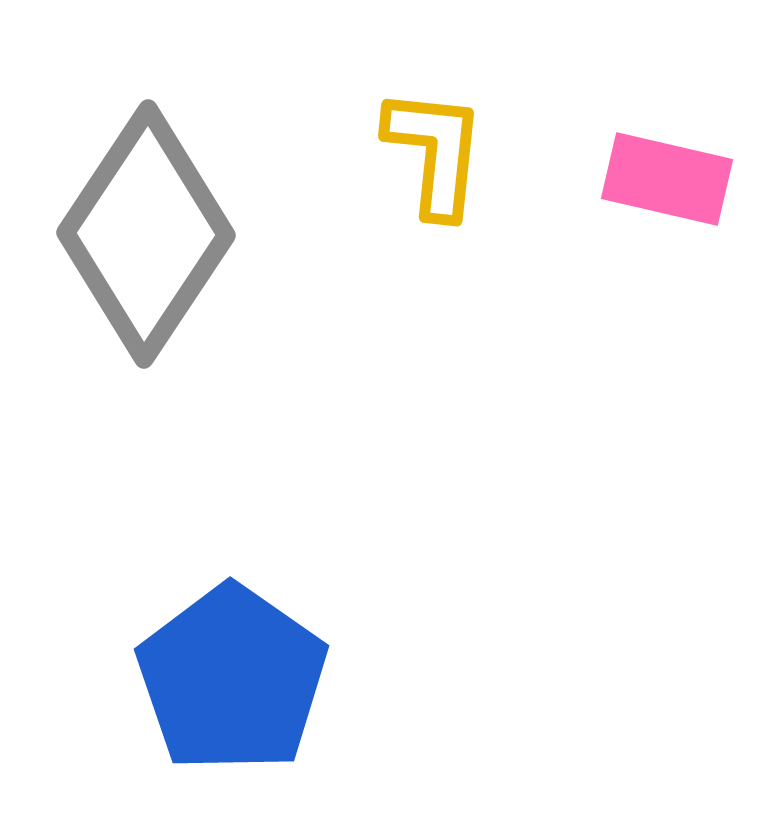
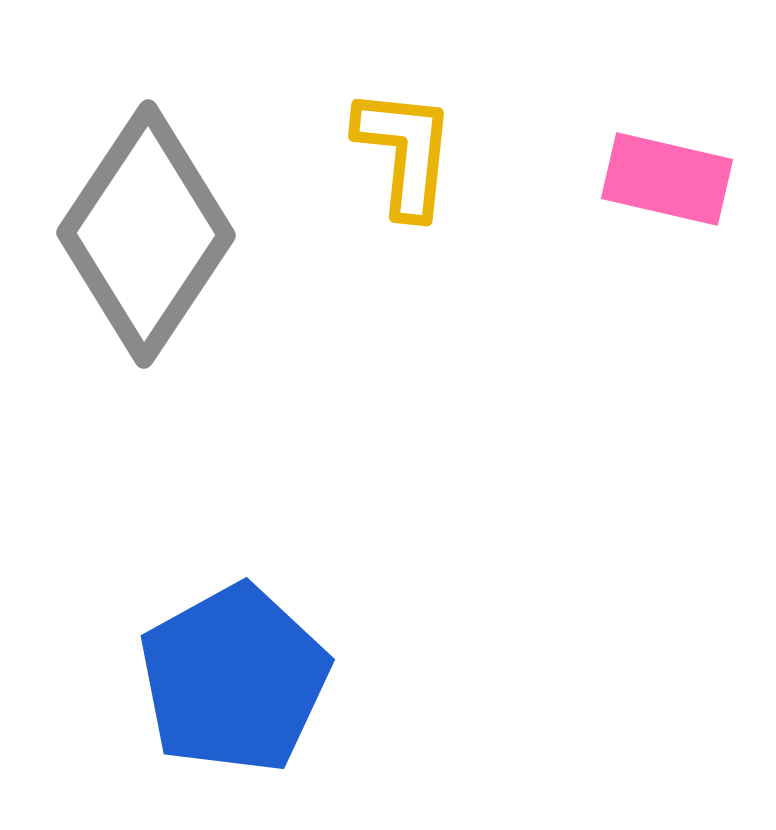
yellow L-shape: moved 30 px left
blue pentagon: moved 2 px right; rotated 8 degrees clockwise
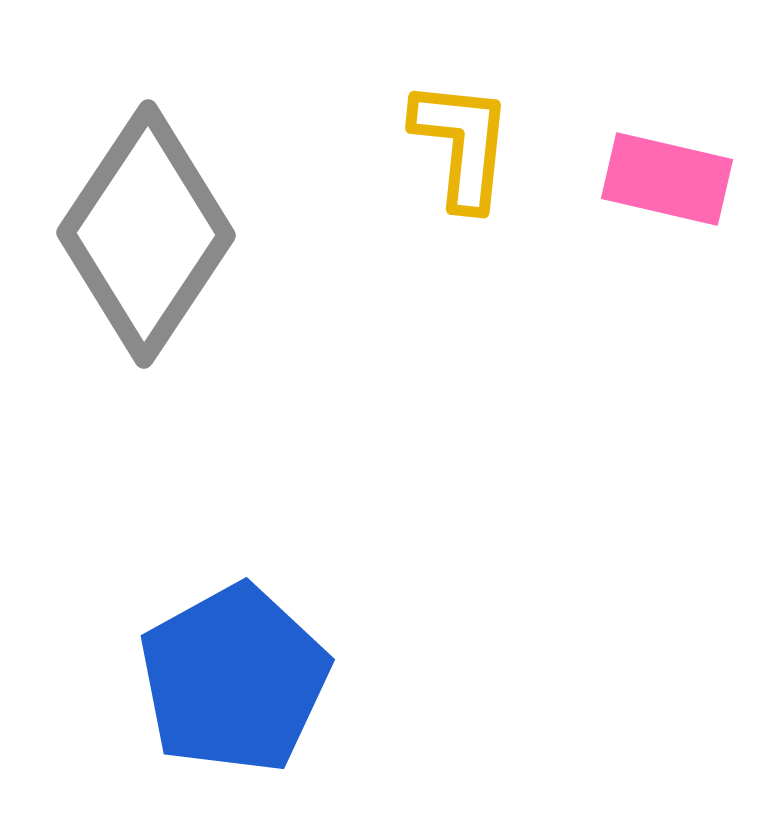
yellow L-shape: moved 57 px right, 8 px up
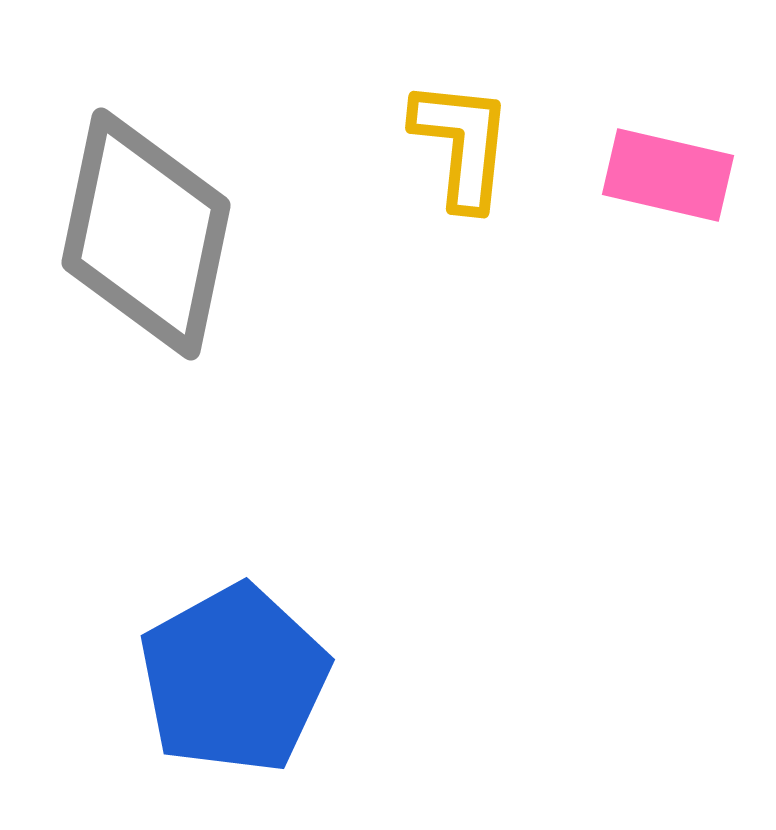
pink rectangle: moved 1 px right, 4 px up
gray diamond: rotated 22 degrees counterclockwise
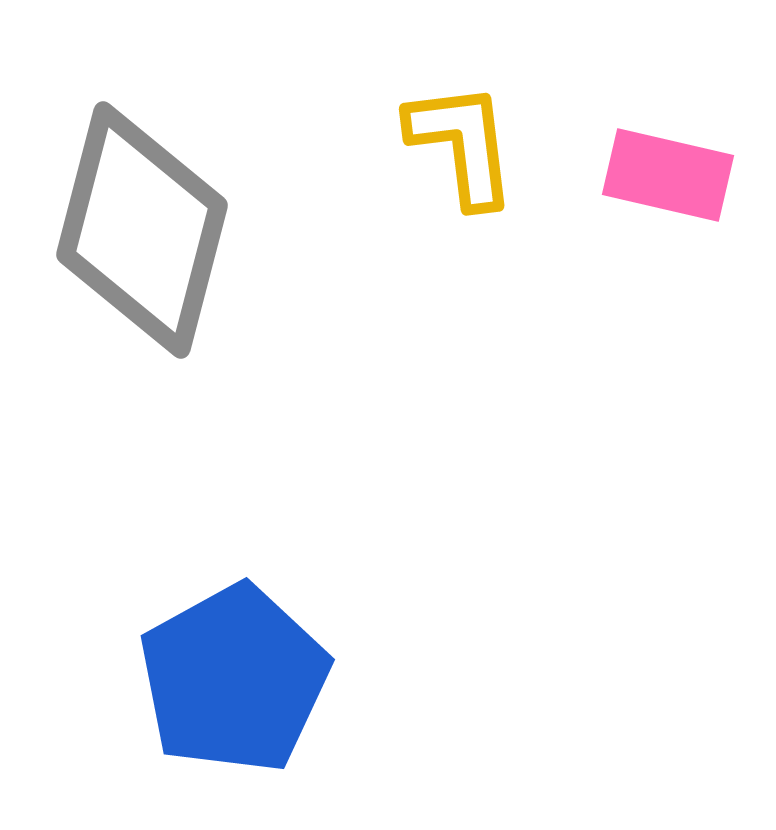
yellow L-shape: rotated 13 degrees counterclockwise
gray diamond: moved 4 px left, 4 px up; rotated 3 degrees clockwise
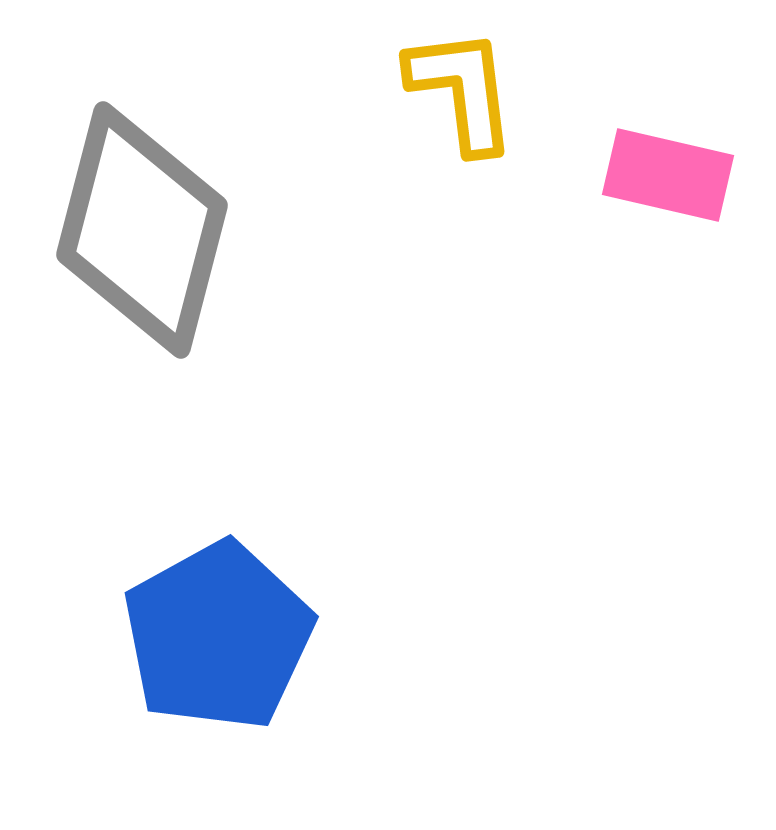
yellow L-shape: moved 54 px up
blue pentagon: moved 16 px left, 43 px up
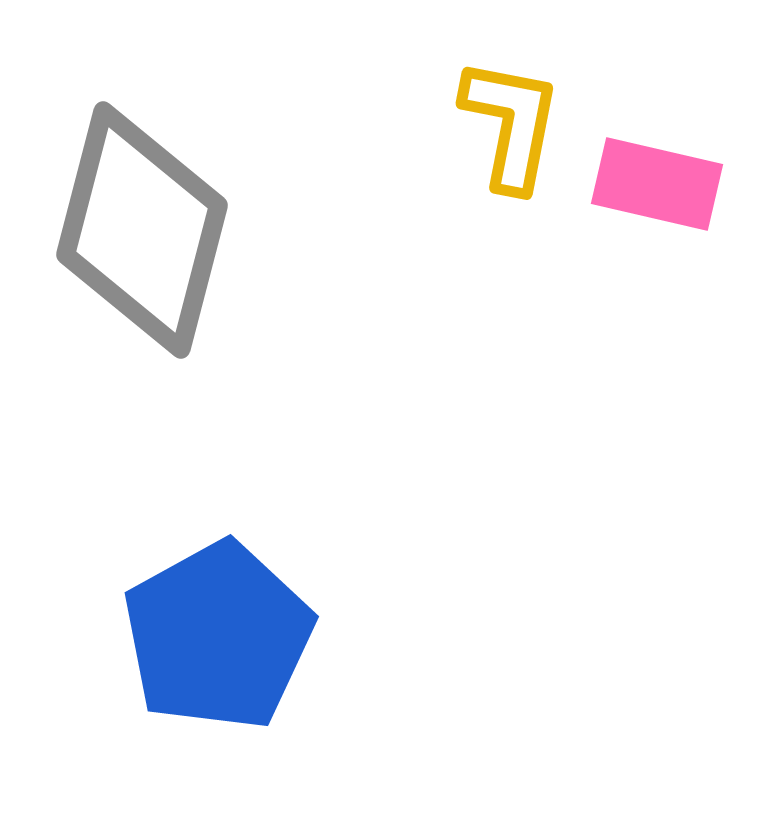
yellow L-shape: moved 49 px right, 34 px down; rotated 18 degrees clockwise
pink rectangle: moved 11 px left, 9 px down
